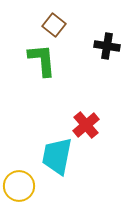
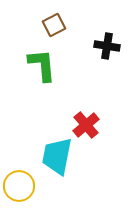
brown square: rotated 25 degrees clockwise
green L-shape: moved 5 px down
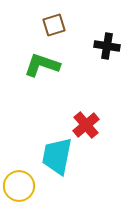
brown square: rotated 10 degrees clockwise
green L-shape: rotated 66 degrees counterclockwise
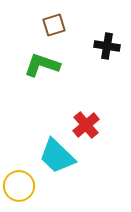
cyan trapezoid: rotated 57 degrees counterclockwise
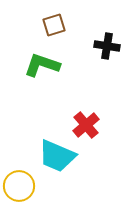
cyan trapezoid: rotated 21 degrees counterclockwise
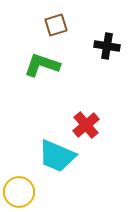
brown square: moved 2 px right
yellow circle: moved 6 px down
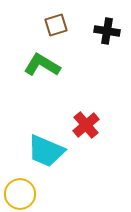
black cross: moved 15 px up
green L-shape: rotated 12 degrees clockwise
cyan trapezoid: moved 11 px left, 5 px up
yellow circle: moved 1 px right, 2 px down
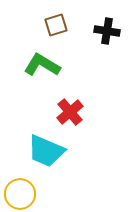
red cross: moved 16 px left, 13 px up
